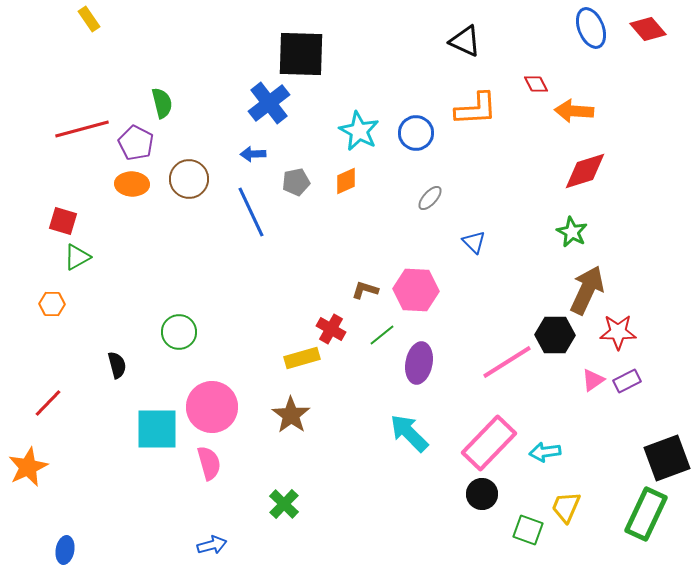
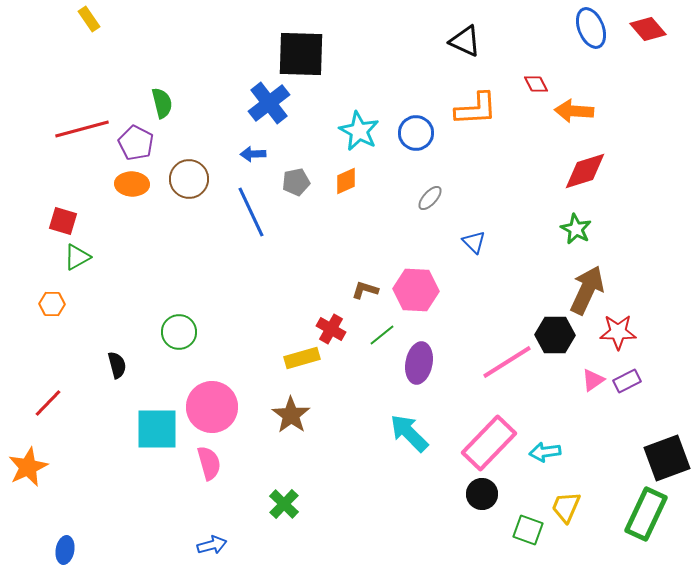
green star at (572, 232): moved 4 px right, 3 px up
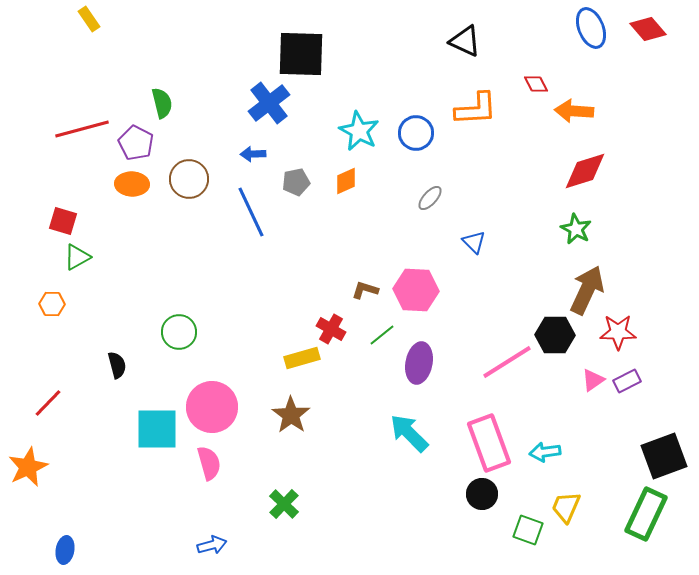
pink rectangle at (489, 443): rotated 64 degrees counterclockwise
black square at (667, 458): moved 3 px left, 2 px up
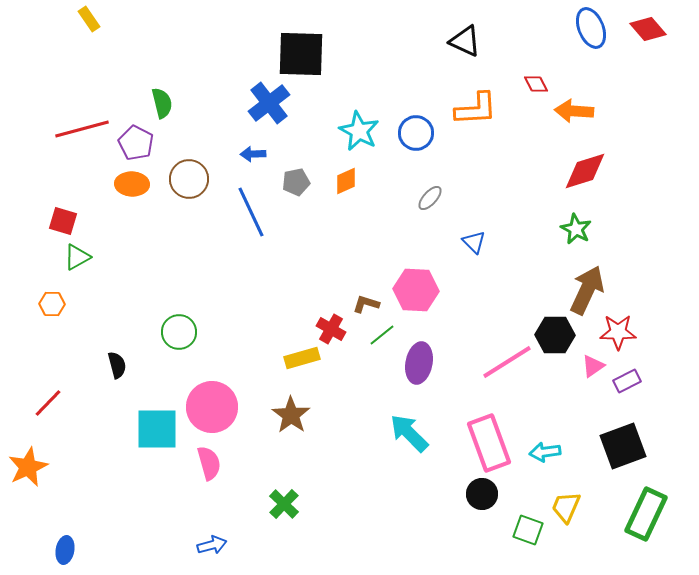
brown L-shape at (365, 290): moved 1 px right, 14 px down
pink triangle at (593, 380): moved 14 px up
black square at (664, 456): moved 41 px left, 10 px up
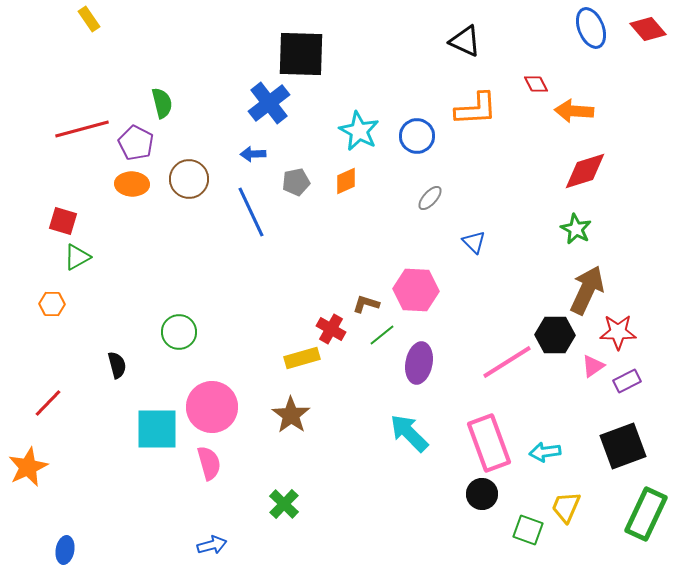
blue circle at (416, 133): moved 1 px right, 3 px down
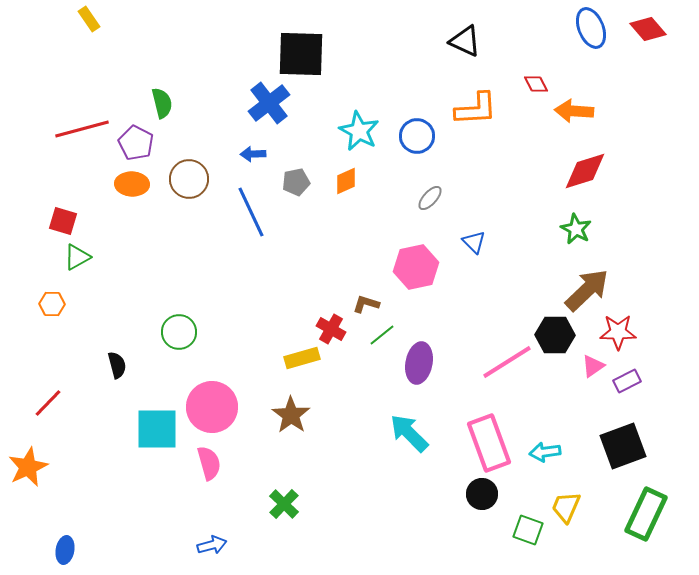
pink hexagon at (416, 290): moved 23 px up; rotated 15 degrees counterclockwise
brown arrow at (587, 290): rotated 21 degrees clockwise
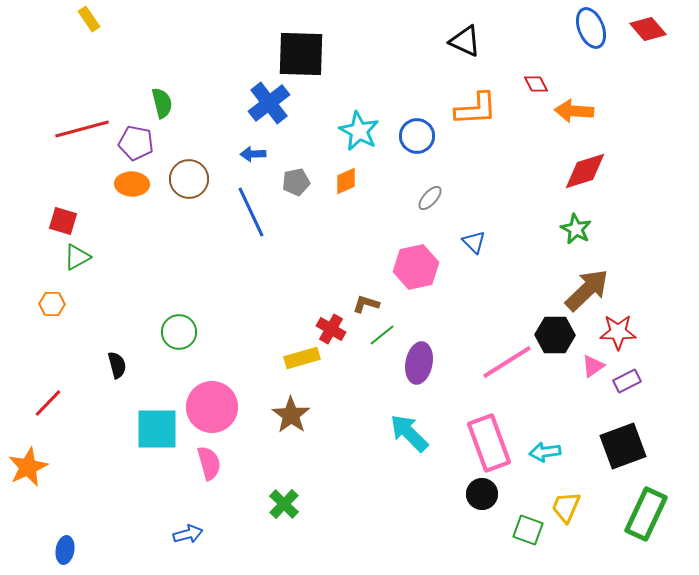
purple pentagon at (136, 143): rotated 16 degrees counterclockwise
blue arrow at (212, 545): moved 24 px left, 11 px up
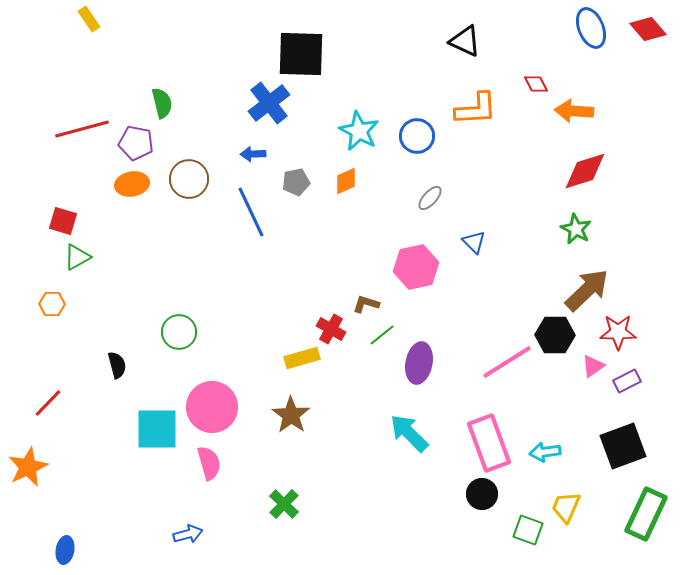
orange ellipse at (132, 184): rotated 12 degrees counterclockwise
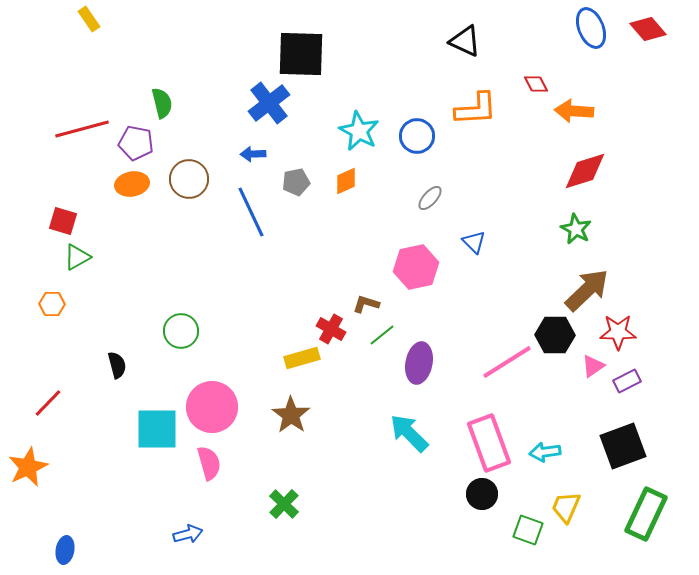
green circle at (179, 332): moved 2 px right, 1 px up
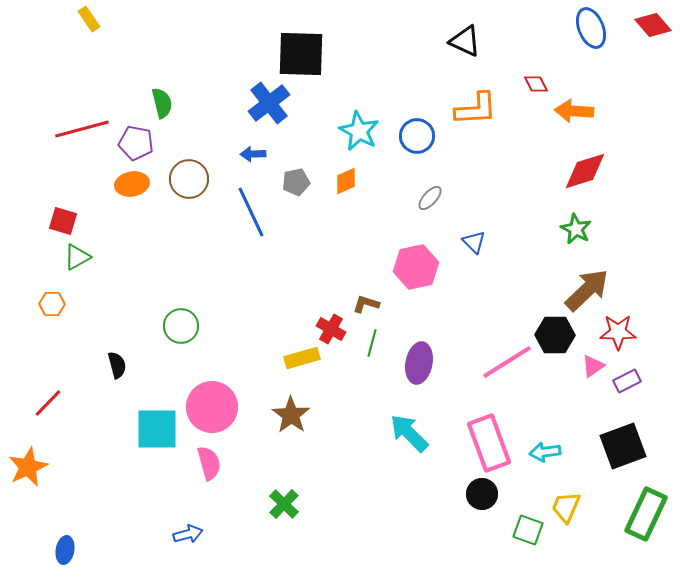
red diamond at (648, 29): moved 5 px right, 4 px up
green circle at (181, 331): moved 5 px up
green line at (382, 335): moved 10 px left, 8 px down; rotated 36 degrees counterclockwise
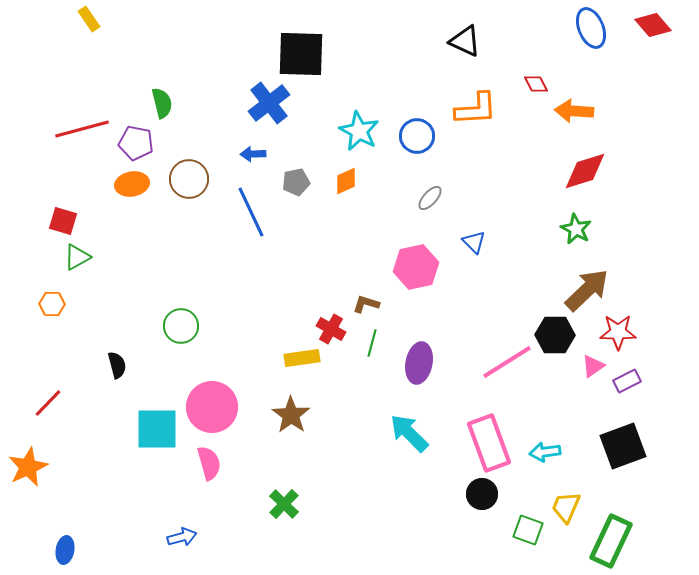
yellow rectangle at (302, 358): rotated 8 degrees clockwise
green rectangle at (646, 514): moved 35 px left, 27 px down
blue arrow at (188, 534): moved 6 px left, 3 px down
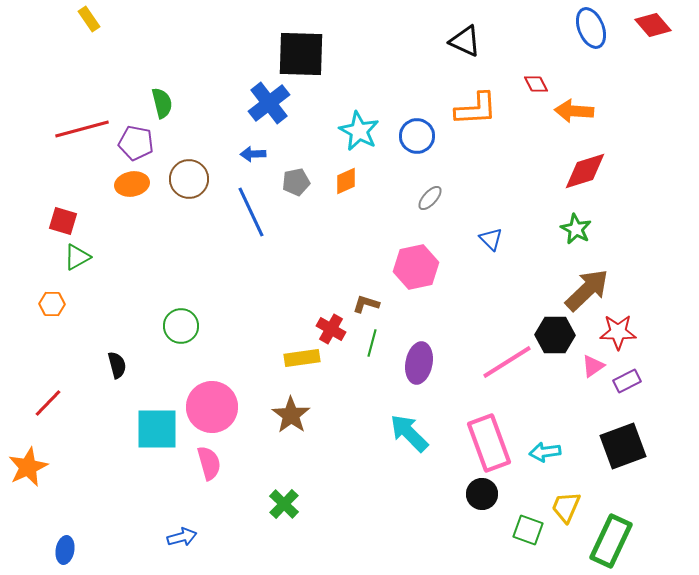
blue triangle at (474, 242): moved 17 px right, 3 px up
